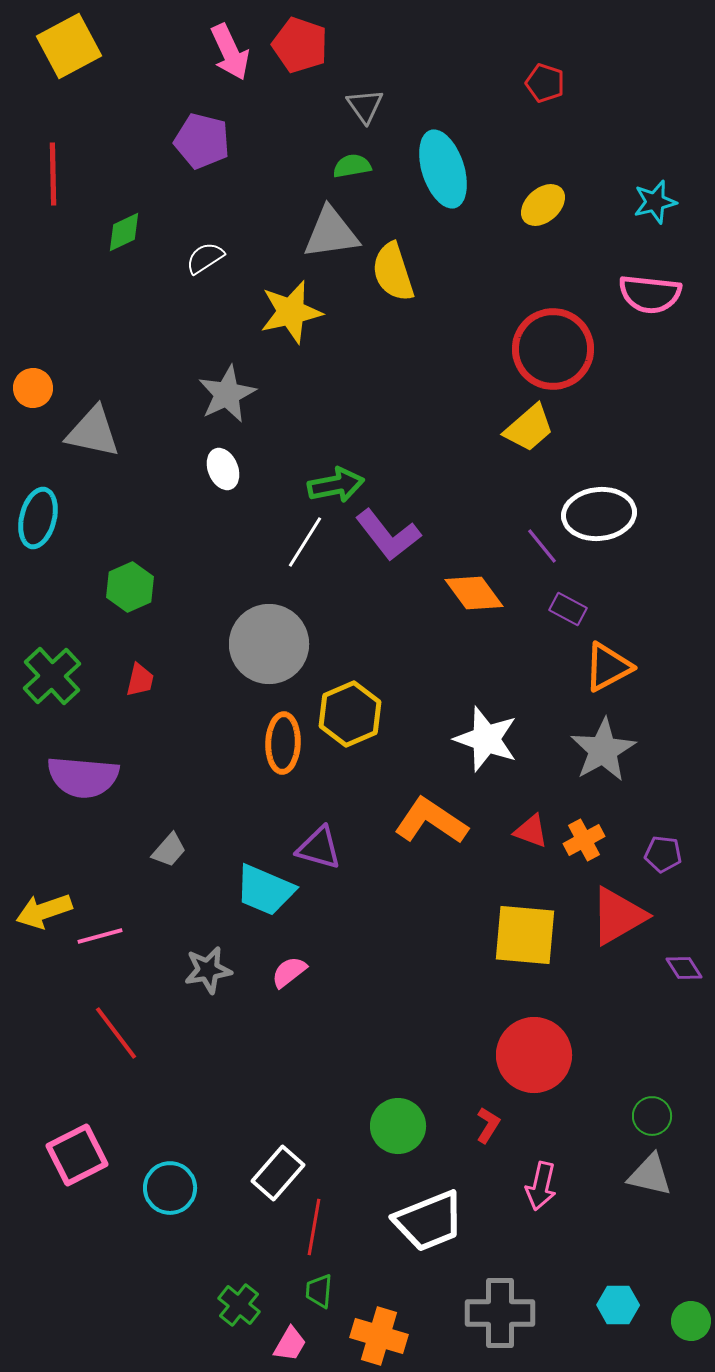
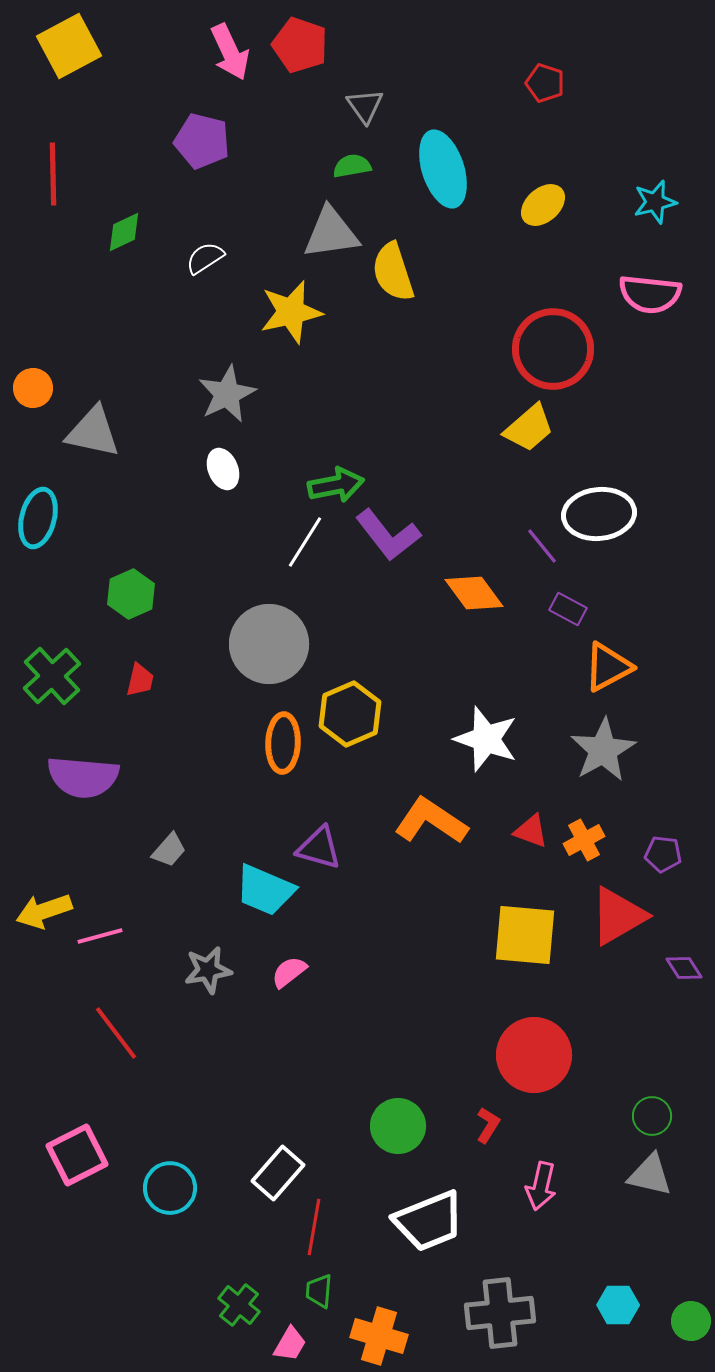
green hexagon at (130, 587): moved 1 px right, 7 px down
gray cross at (500, 1313): rotated 6 degrees counterclockwise
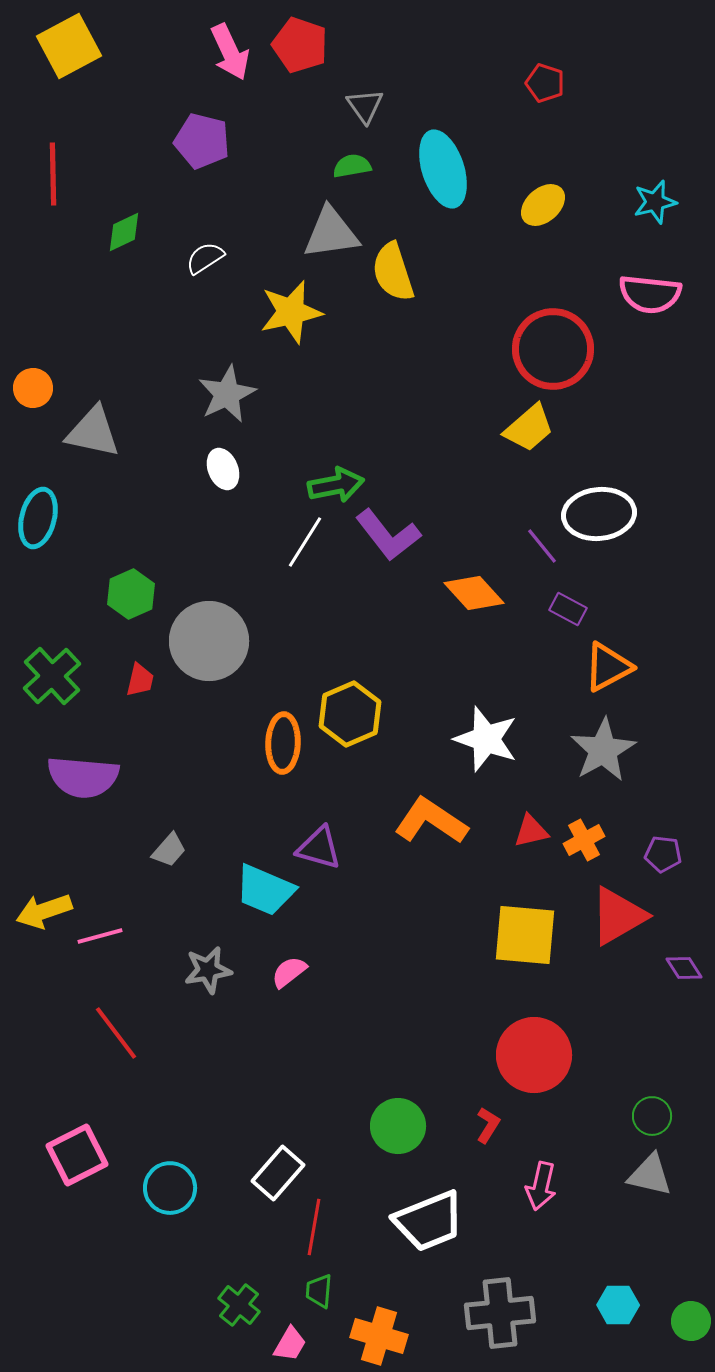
orange diamond at (474, 593): rotated 6 degrees counterclockwise
gray circle at (269, 644): moved 60 px left, 3 px up
red triangle at (531, 831): rotated 33 degrees counterclockwise
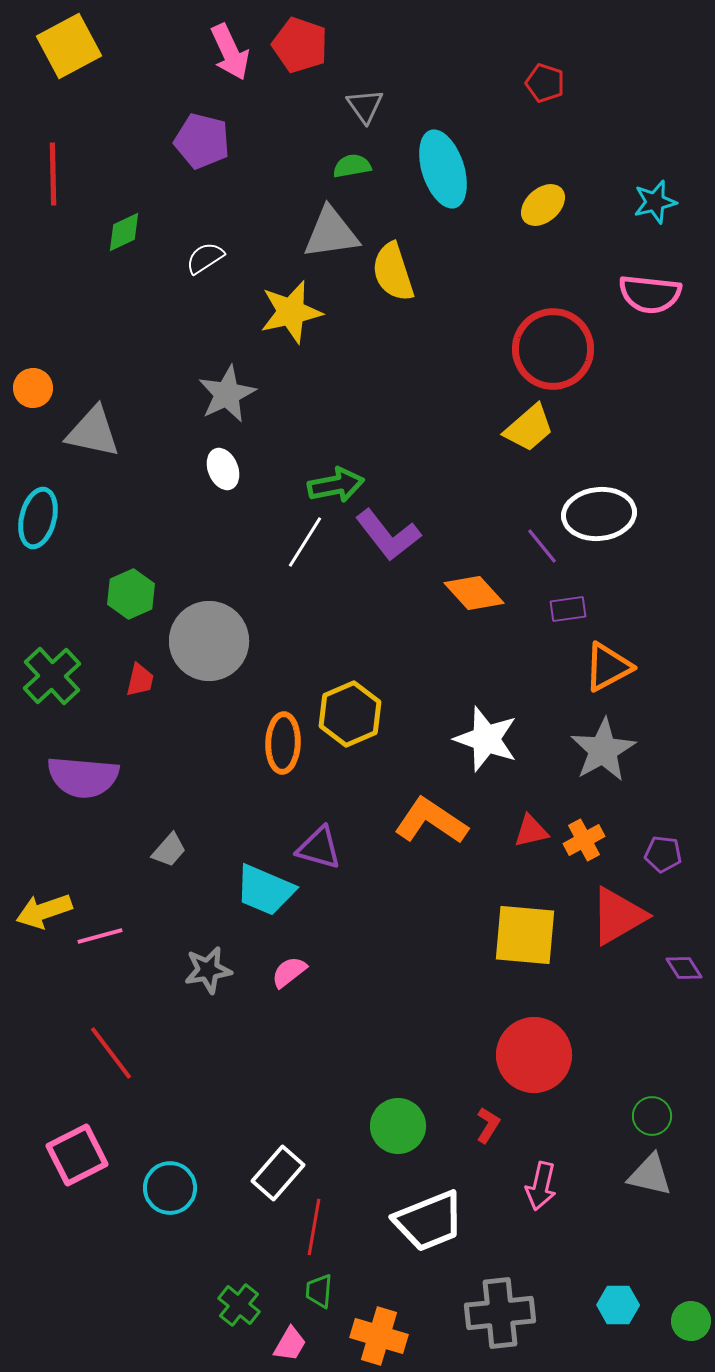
purple rectangle at (568, 609): rotated 36 degrees counterclockwise
red line at (116, 1033): moved 5 px left, 20 px down
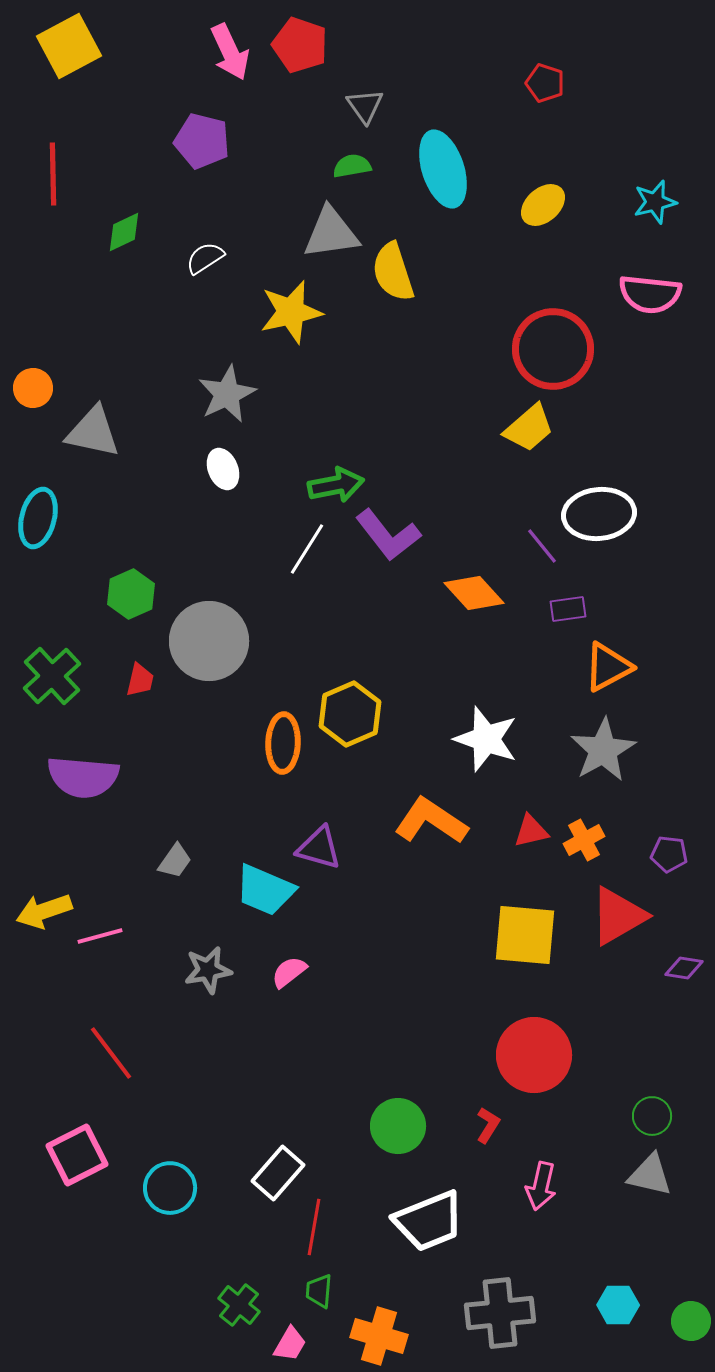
white line at (305, 542): moved 2 px right, 7 px down
gray trapezoid at (169, 850): moved 6 px right, 11 px down; rotated 6 degrees counterclockwise
purple pentagon at (663, 854): moved 6 px right
purple diamond at (684, 968): rotated 48 degrees counterclockwise
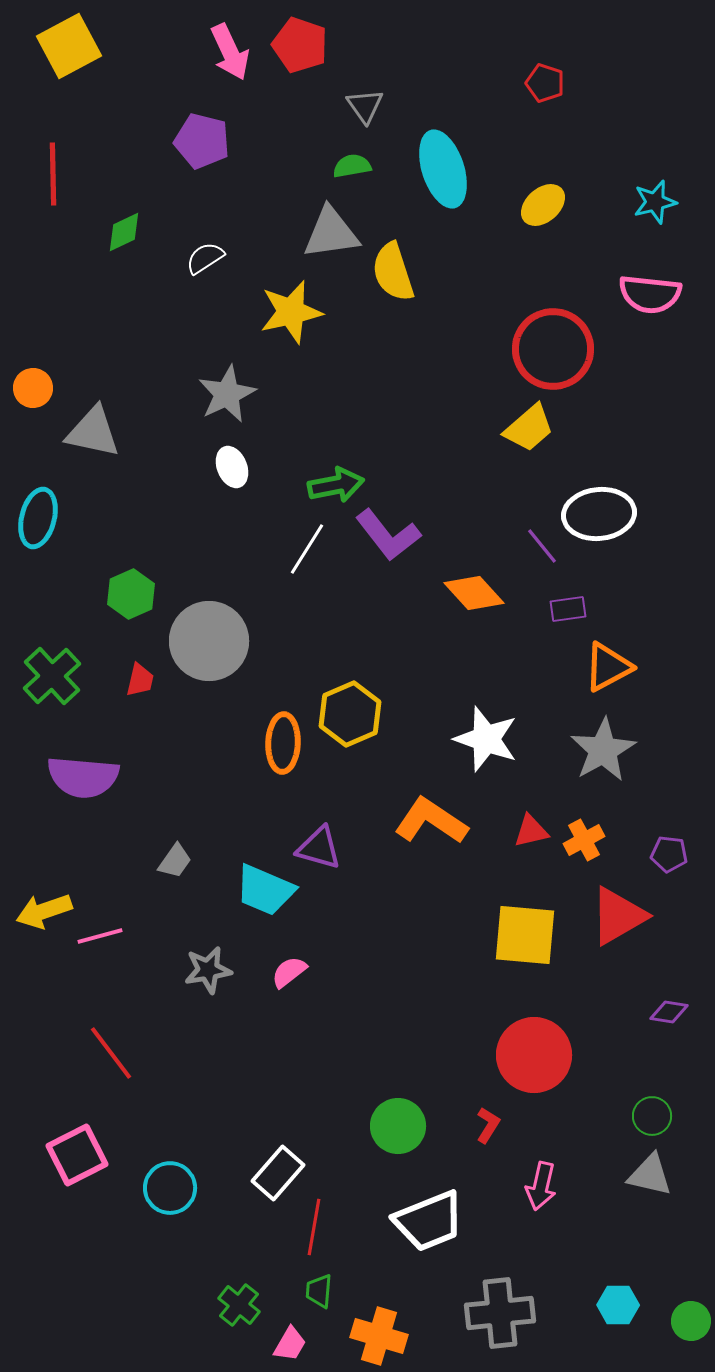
white ellipse at (223, 469): moved 9 px right, 2 px up
purple diamond at (684, 968): moved 15 px left, 44 px down
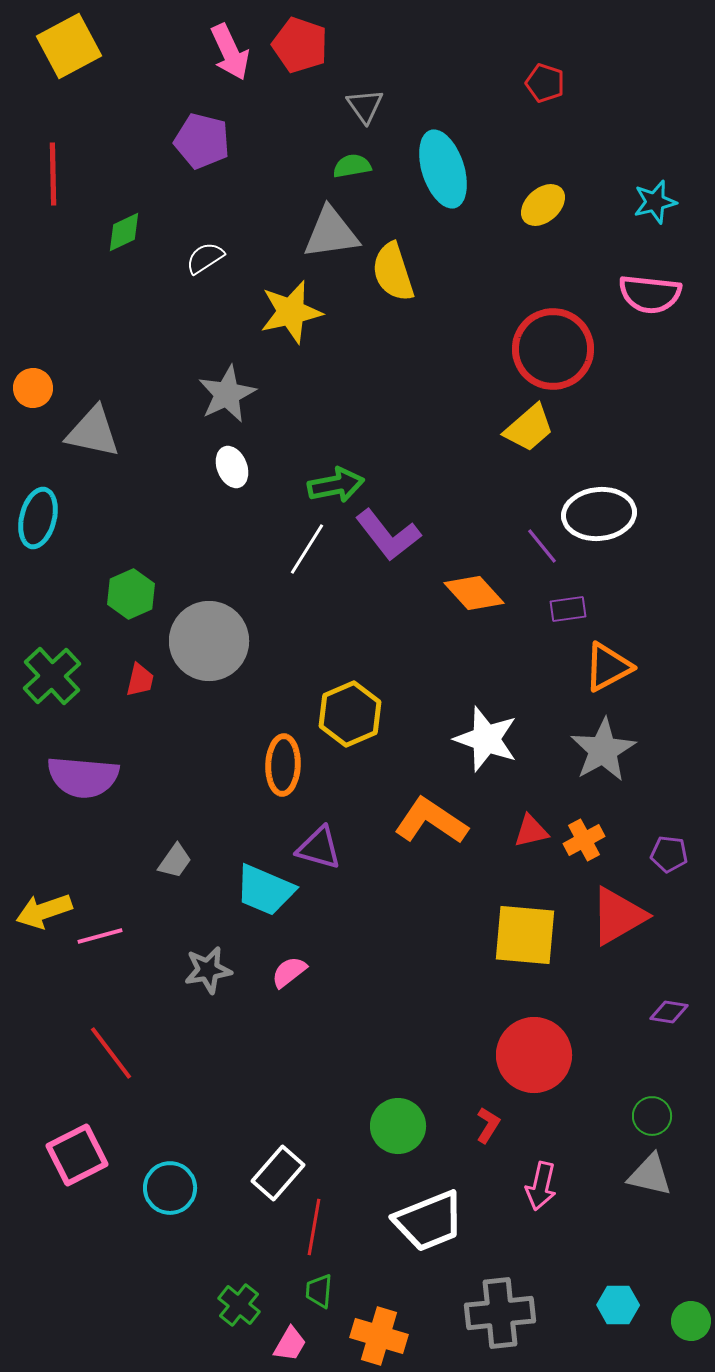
orange ellipse at (283, 743): moved 22 px down
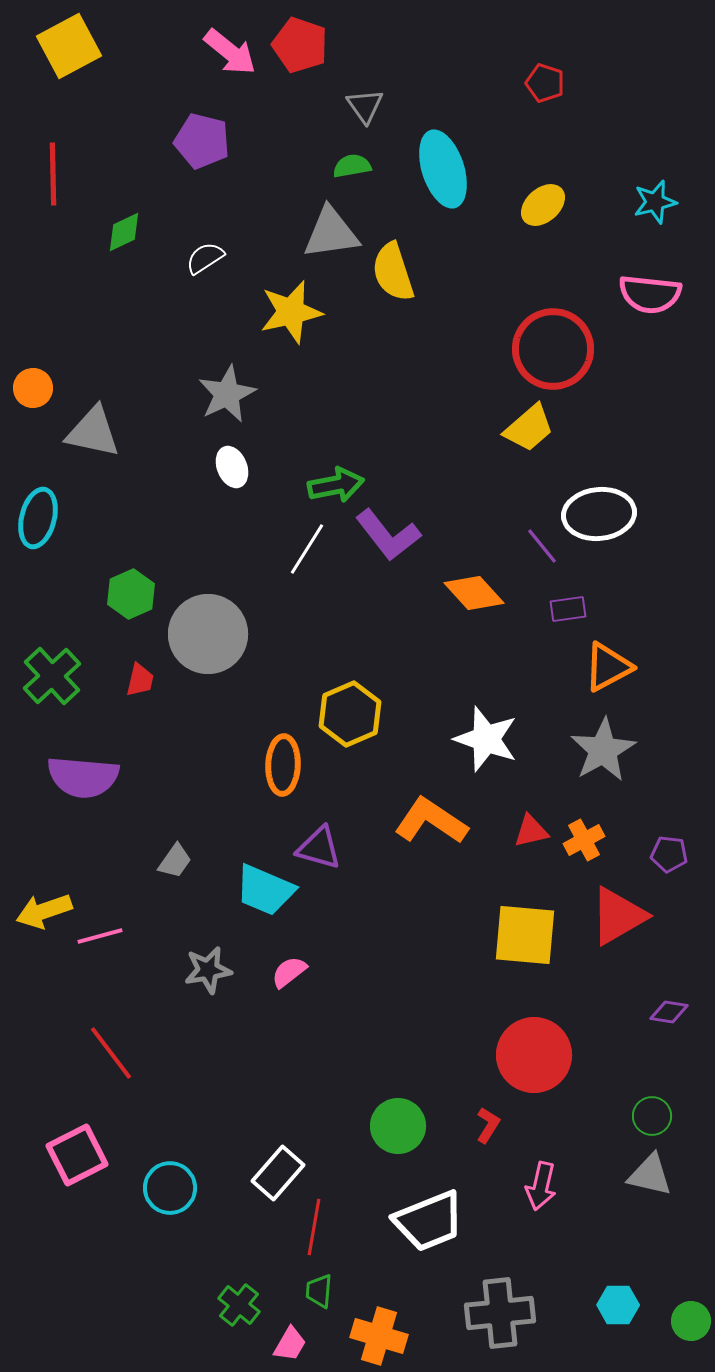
pink arrow at (230, 52): rotated 26 degrees counterclockwise
gray circle at (209, 641): moved 1 px left, 7 px up
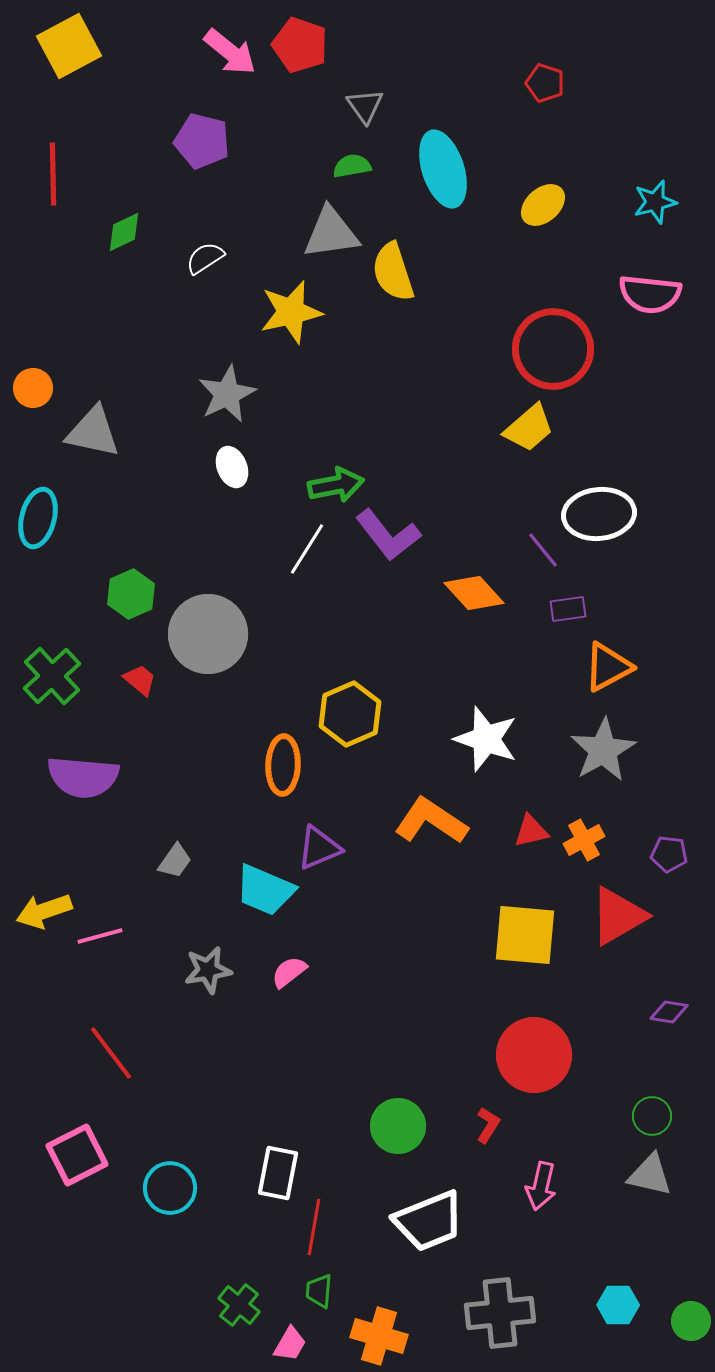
purple line at (542, 546): moved 1 px right, 4 px down
red trapezoid at (140, 680): rotated 63 degrees counterclockwise
purple triangle at (319, 848): rotated 39 degrees counterclockwise
white rectangle at (278, 1173): rotated 30 degrees counterclockwise
